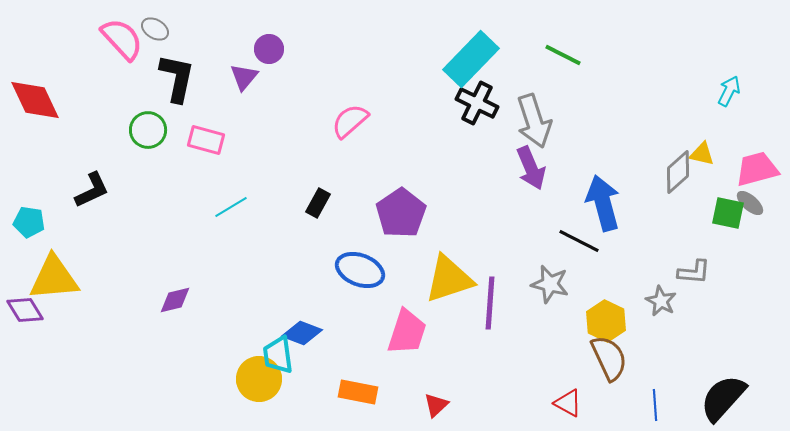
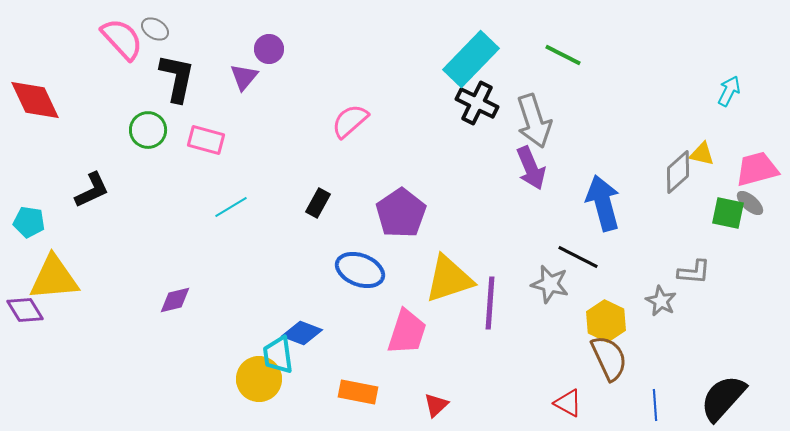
black line at (579, 241): moved 1 px left, 16 px down
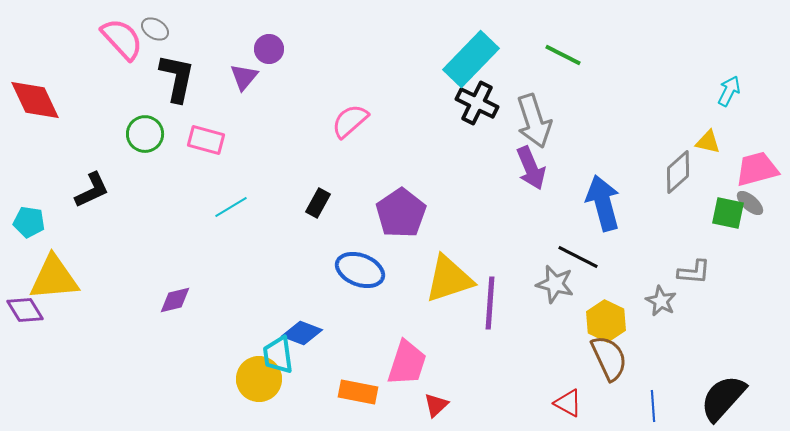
green circle at (148, 130): moved 3 px left, 4 px down
yellow triangle at (702, 154): moved 6 px right, 12 px up
gray star at (550, 284): moved 5 px right
pink trapezoid at (407, 332): moved 31 px down
blue line at (655, 405): moved 2 px left, 1 px down
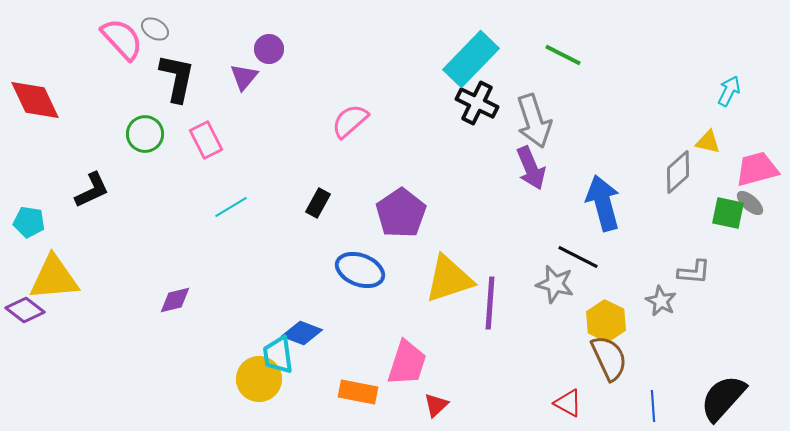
pink rectangle at (206, 140): rotated 48 degrees clockwise
purple diamond at (25, 310): rotated 21 degrees counterclockwise
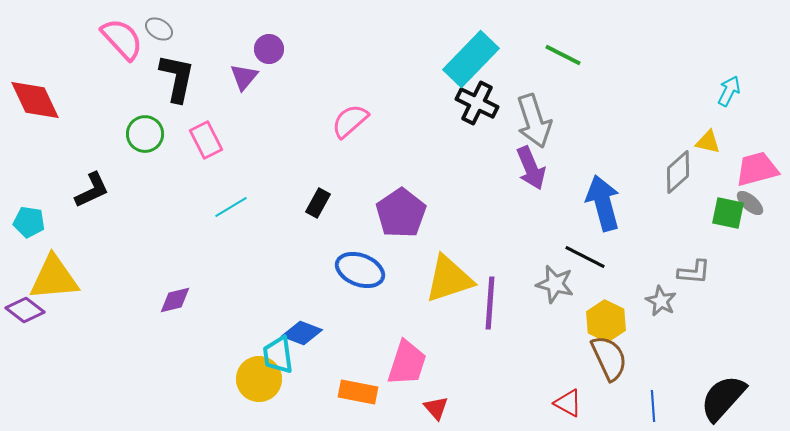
gray ellipse at (155, 29): moved 4 px right
black line at (578, 257): moved 7 px right
red triangle at (436, 405): moved 3 px down; rotated 28 degrees counterclockwise
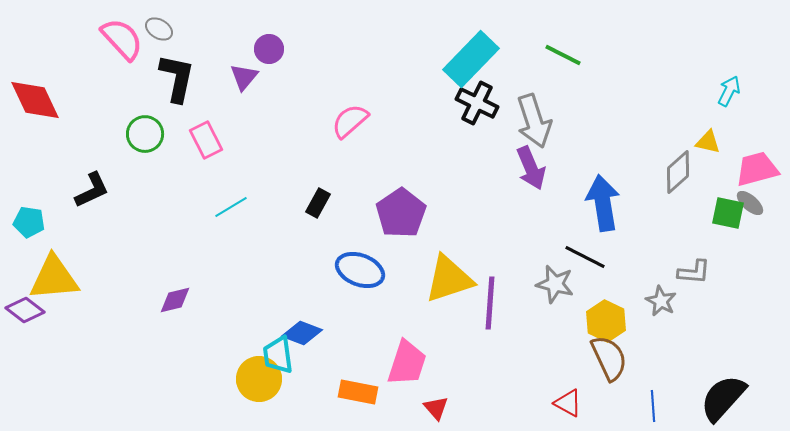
blue arrow at (603, 203): rotated 6 degrees clockwise
